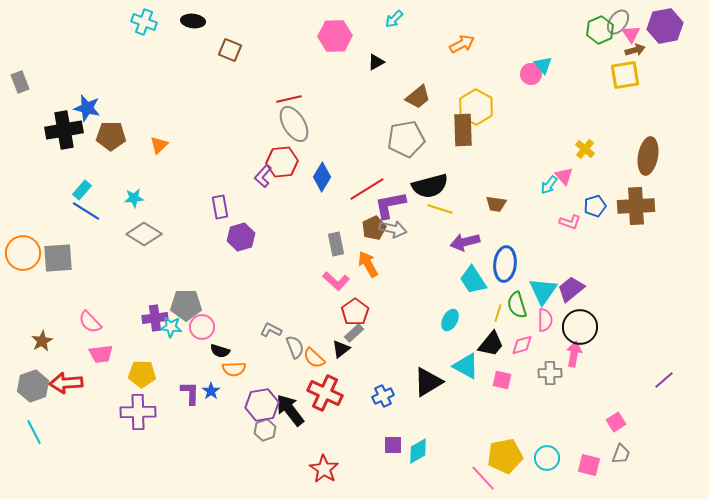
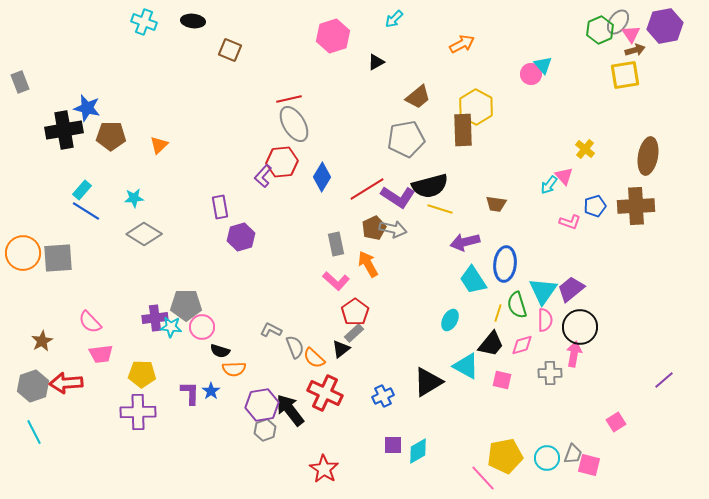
pink hexagon at (335, 36): moved 2 px left; rotated 16 degrees counterclockwise
purple L-shape at (390, 205): moved 8 px right, 8 px up; rotated 136 degrees counterclockwise
gray trapezoid at (621, 454): moved 48 px left
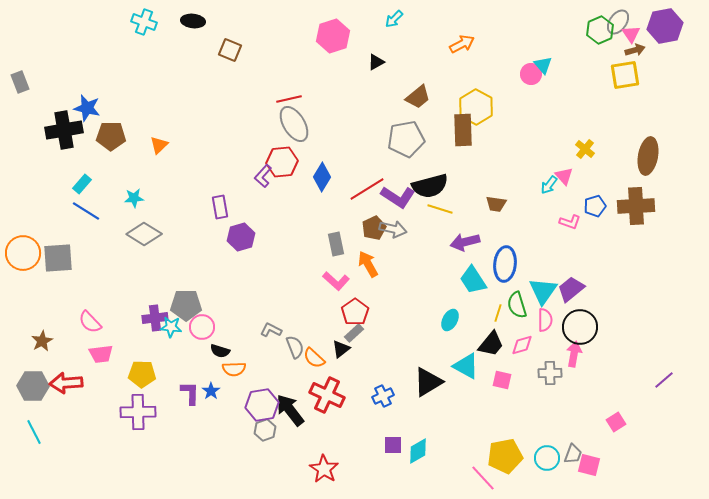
cyan rectangle at (82, 190): moved 6 px up
gray hexagon at (33, 386): rotated 20 degrees clockwise
red cross at (325, 393): moved 2 px right, 2 px down
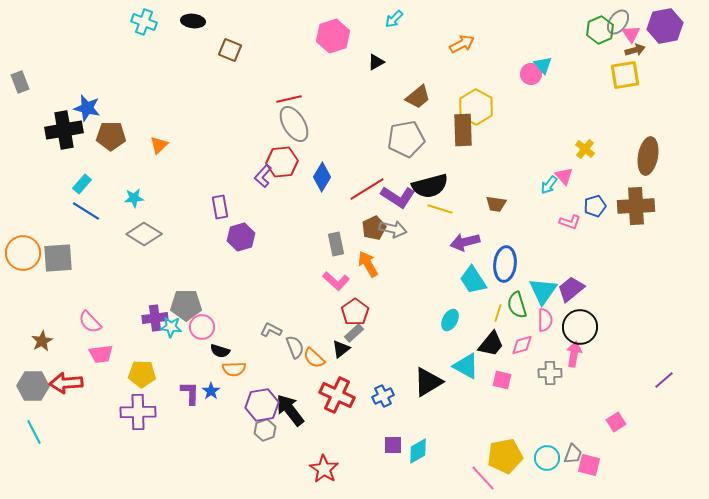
red cross at (327, 395): moved 10 px right
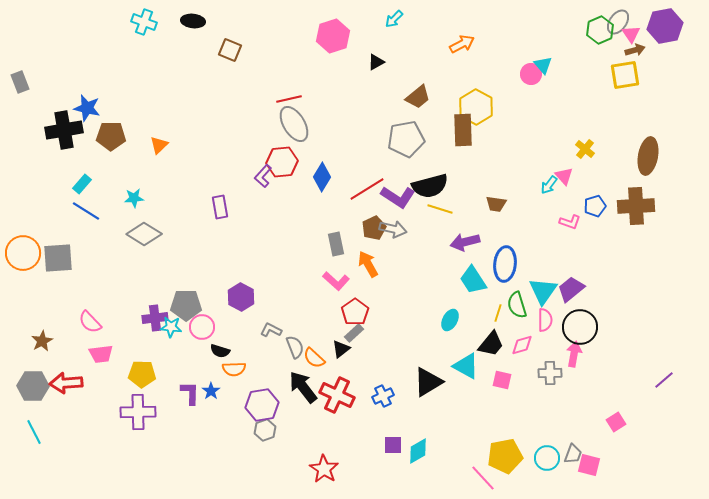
purple hexagon at (241, 237): moved 60 px down; rotated 16 degrees counterclockwise
black arrow at (290, 410): moved 13 px right, 23 px up
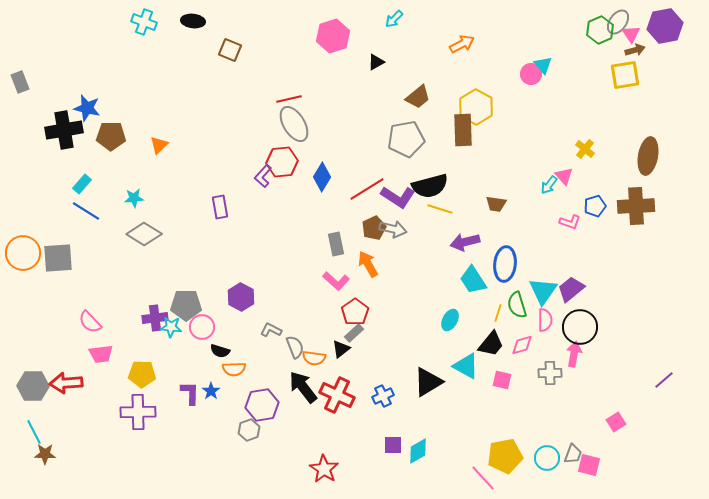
brown star at (42, 341): moved 3 px right, 113 px down; rotated 30 degrees clockwise
orange semicircle at (314, 358): rotated 35 degrees counterclockwise
gray hexagon at (265, 430): moved 16 px left
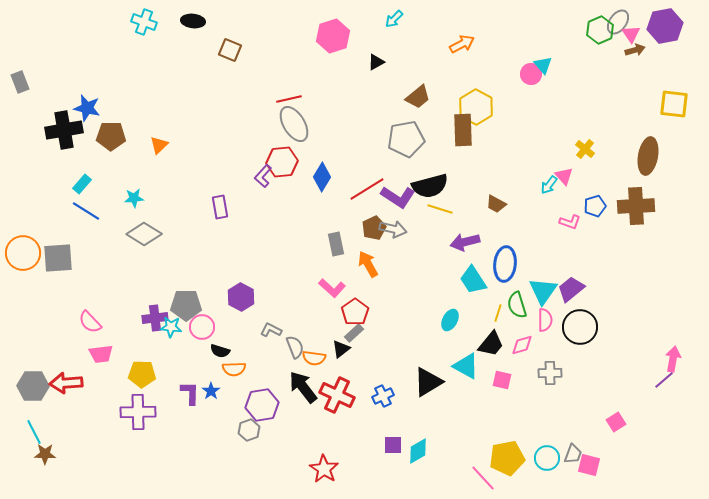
yellow square at (625, 75): moved 49 px right, 29 px down; rotated 16 degrees clockwise
brown trapezoid at (496, 204): rotated 20 degrees clockwise
pink L-shape at (336, 281): moved 4 px left, 7 px down
pink arrow at (574, 354): moved 99 px right, 5 px down
yellow pentagon at (505, 456): moved 2 px right, 2 px down
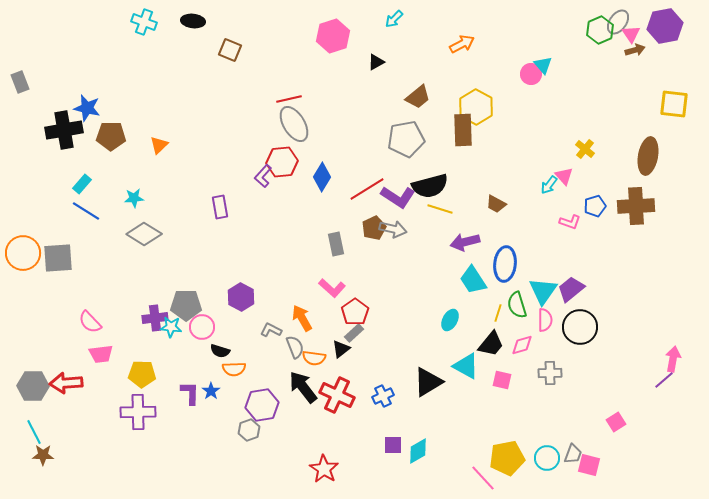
orange arrow at (368, 264): moved 66 px left, 54 px down
brown star at (45, 454): moved 2 px left, 1 px down
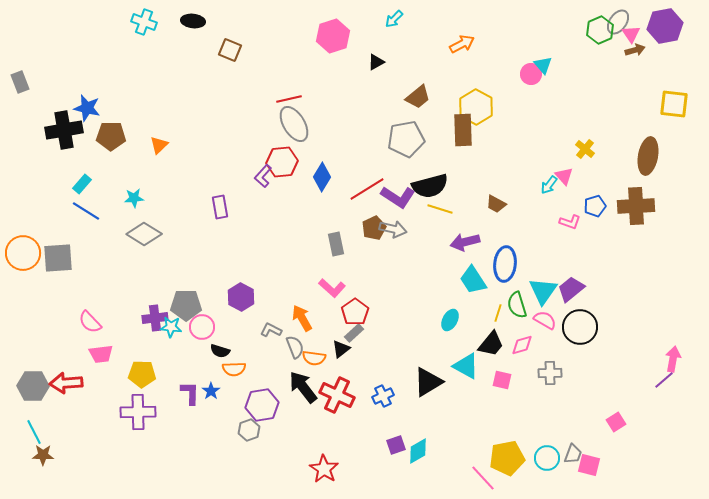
pink semicircle at (545, 320): rotated 60 degrees counterclockwise
purple square at (393, 445): moved 3 px right; rotated 18 degrees counterclockwise
